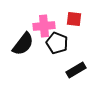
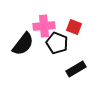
red square: moved 8 px down; rotated 14 degrees clockwise
black rectangle: moved 1 px up
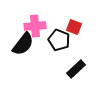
pink cross: moved 9 px left
black pentagon: moved 2 px right, 3 px up
black rectangle: rotated 12 degrees counterclockwise
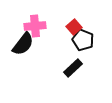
red square: rotated 28 degrees clockwise
black pentagon: moved 24 px right
black rectangle: moved 3 px left, 1 px up
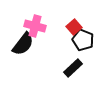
pink cross: rotated 20 degrees clockwise
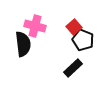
black semicircle: rotated 45 degrees counterclockwise
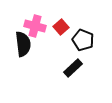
red square: moved 13 px left
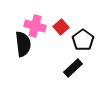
black pentagon: rotated 15 degrees clockwise
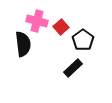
pink cross: moved 2 px right, 5 px up
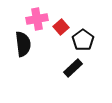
pink cross: moved 2 px up; rotated 25 degrees counterclockwise
